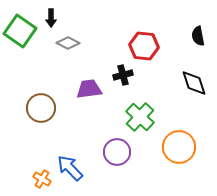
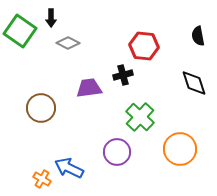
purple trapezoid: moved 1 px up
orange circle: moved 1 px right, 2 px down
blue arrow: moved 1 px left; rotated 20 degrees counterclockwise
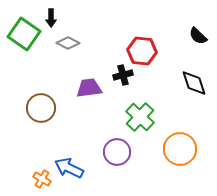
green square: moved 4 px right, 3 px down
black semicircle: rotated 36 degrees counterclockwise
red hexagon: moved 2 px left, 5 px down
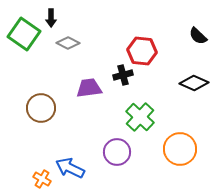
black diamond: rotated 48 degrees counterclockwise
blue arrow: moved 1 px right
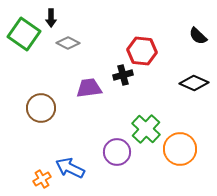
green cross: moved 6 px right, 12 px down
orange cross: rotated 30 degrees clockwise
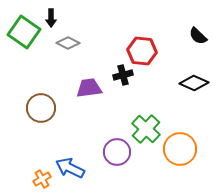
green square: moved 2 px up
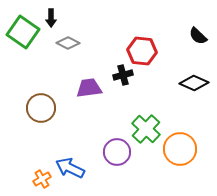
green square: moved 1 px left
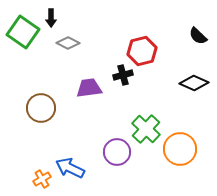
red hexagon: rotated 20 degrees counterclockwise
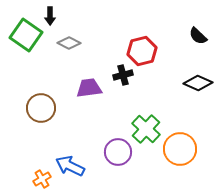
black arrow: moved 1 px left, 2 px up
green square: moved 3 px right, 3 px down
gray diamond: moved 1 px right
black diamond: moved 4 px right
purple circle: moved 1 px right
blue arrow: moved 2 px up
